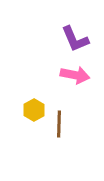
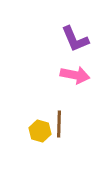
yellow hexagon: moved 6 px right, 21 px down; rotated 15 degrees counterclockwise
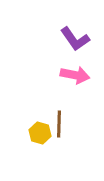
purple L-shape: rotated 12 degrees counterclockwise
yellow hexagon: moved 2 px down
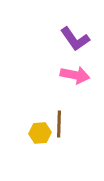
yellow hexagon: rotated 20 degrees counterclockwise
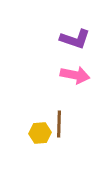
purple L-shape: rotated 36 degrees counterclockwise
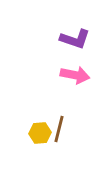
brown line: moved 5 px down; rotated 12 degrees clockwise
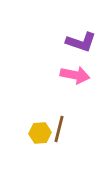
purple L-shape: moved 6 px right, 3 px down
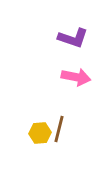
purple L-shape: moved 8 px left, 4 px up
pink arrow: moved 1 px right, 2 px down
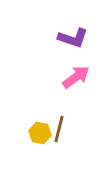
pink arrow: rotated 48 degrees counterclockwise
yellow hexagon: rotated 15 degrees clockwise
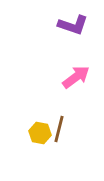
purple L-shape: moved 13 px up
